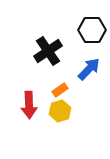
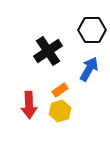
blue arrow: rotated 15 degrees counterclockwise
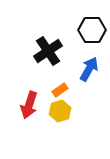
red arrow: rotated 20 degrees clockwise
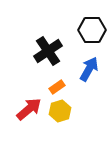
orange rectangle: moved 3 px left, 3 px up
red arrow: moved 4 px down; rotated 148 degrees counterclockwise
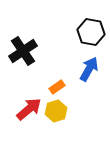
black hexagon: moved 1 px left, 2 px down; rotated 12 degrees clockwise
black cross: moved 25 px left
yellow hexagon: moved 4 px left
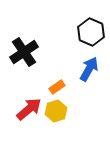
black hexagon: rotated 12 degrees clockwise
black cross: moved 1 px right, 1 px down
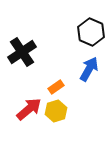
black cross: moved 2 px left
orange rectangle: moved 1 px left
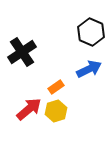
blue arrow: rotated 35 degrees clockwise
